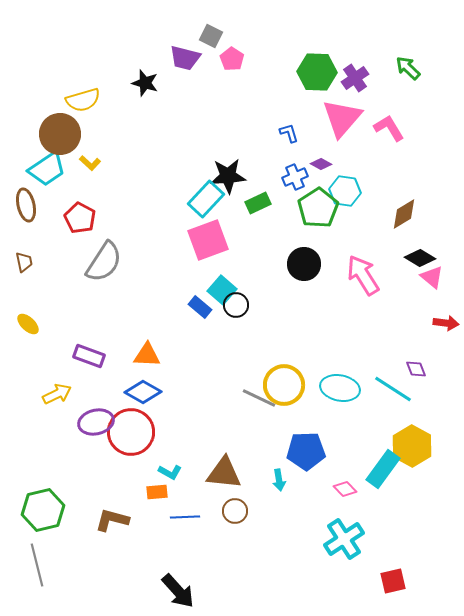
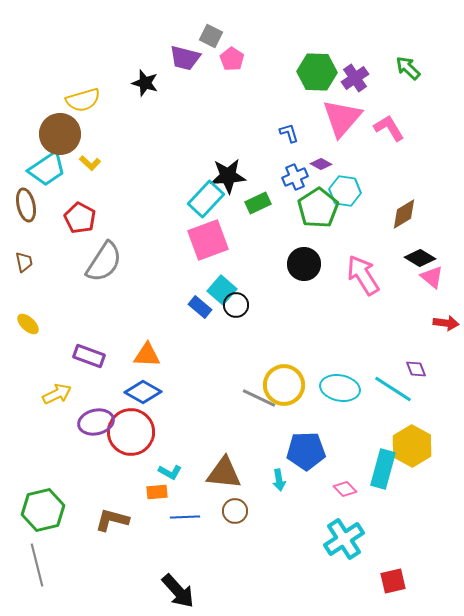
cyan rectangle at (383, 469): rotated 21 degrees counterclockwise
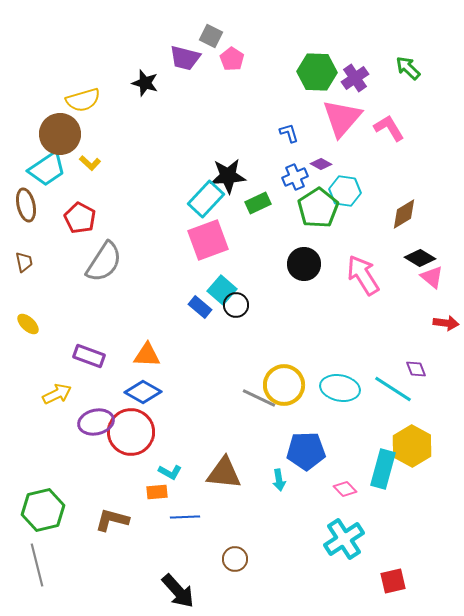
brown circle at (235, 511): moved 48 px down
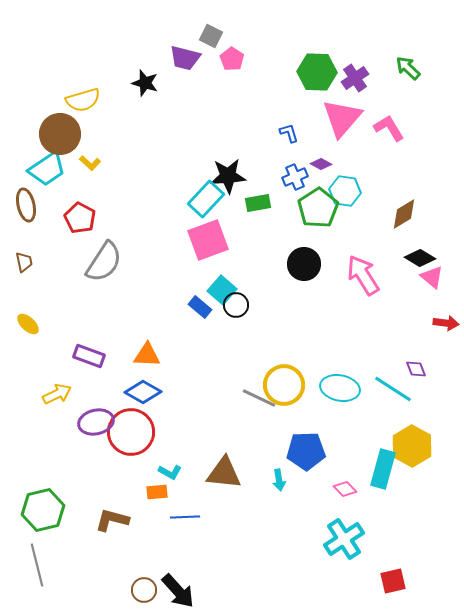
green rectangle at (258, 203): rotated 15 degrees clockwise
brown circle at (235, 559): moved 91 px left, 31 px down
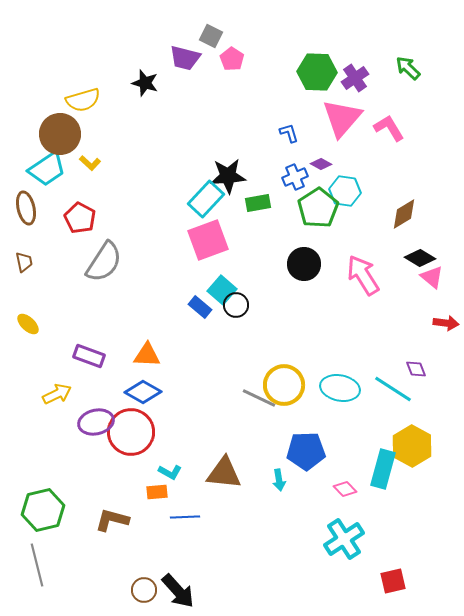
brown ellipse at (26, 205): moved 3 px down
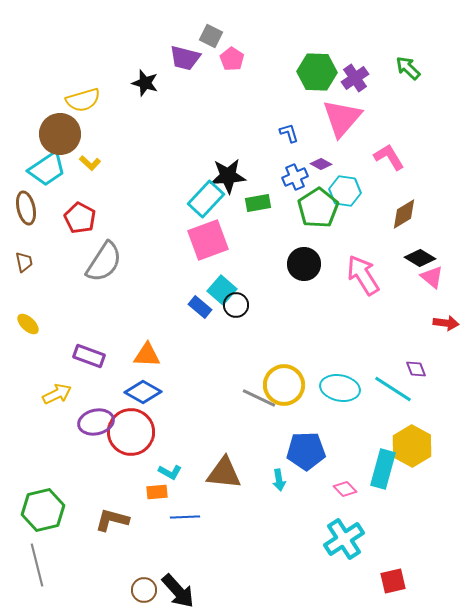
pink L-shape at (389, 128): moved 29 px down
